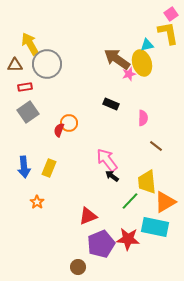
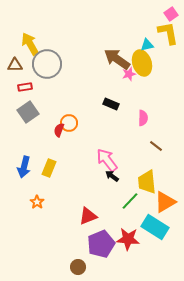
blue arrow: rotated 20 degrees clockwise
cyan rectangle: rotated 20 degrees clockwise
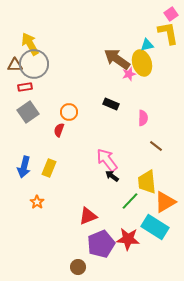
gray circle: moved 13 px left
orange circle: moved 11 px up
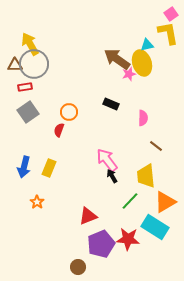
black arrow: rotated 24 degrees clockwise
yellow trapezoid: moved 1 px left, 6 px up
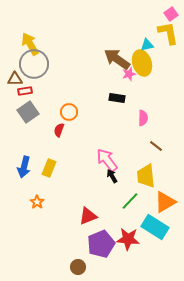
brown triangle: moved 14 px down
red rectangle: moved 4 px down
black rectangle: moved 6 px right, 6 px up; rotated 14 degrees counterclockwise
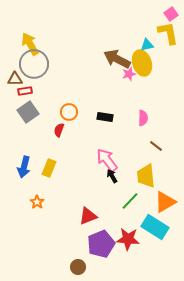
brown arrow: rotated 8 degrees counterclockwise
black rectangle: moved 12 px left, 19 px down
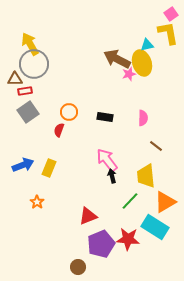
blue arrow: moved 1 px left, 2 px up; rotated 125 degrees counterclockwise
black arrow: rotated 16 degrees clockwise
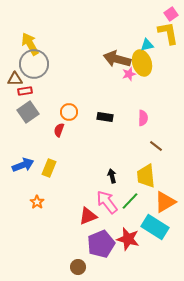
brown arrow: rotated 12 degrees counterclockwise
pink arrow: moved 42 px down
red star: rotated 10 degrees clockwise
